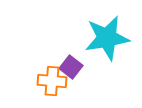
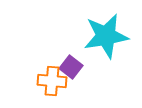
cyan star: moved 1 px left, 2 px up
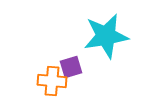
purple square: rotated 35 degrees clockwise
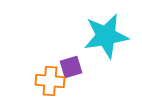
orange cross: moved 2 px left
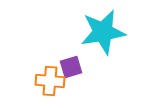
cyan star: moved 3 px left, 4 px up
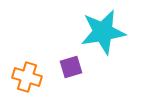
orange cross: moved 23 px left, 4 px up; rotated 12 degrees clockwise
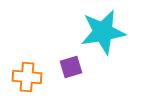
orange cross: rotated 12 degrees counterclockwise
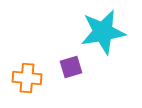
orange cross: moved 1 px down
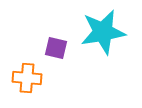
purple square: moved 15 px left, 19 px up; rotated 30 degrees clockwise
